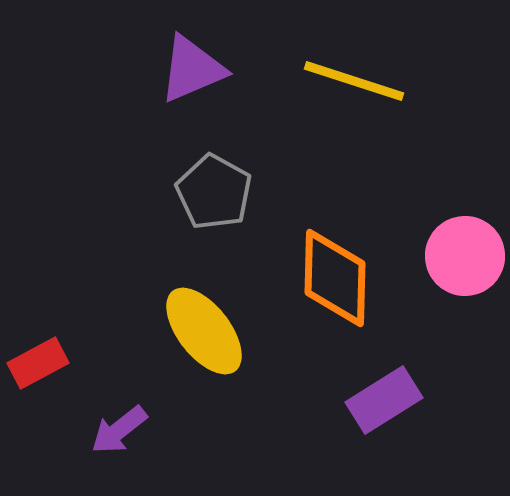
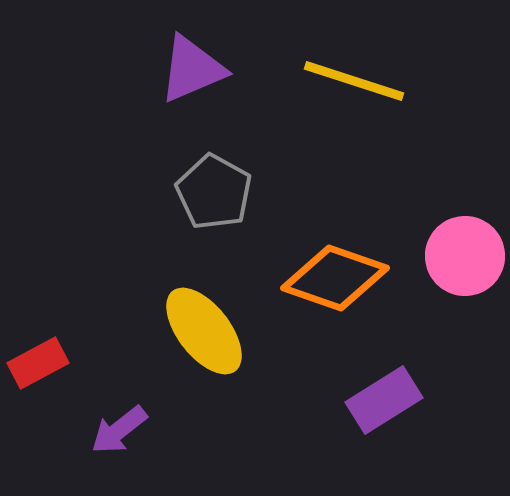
orange diamond: rotated 72 degrees counterclockwise
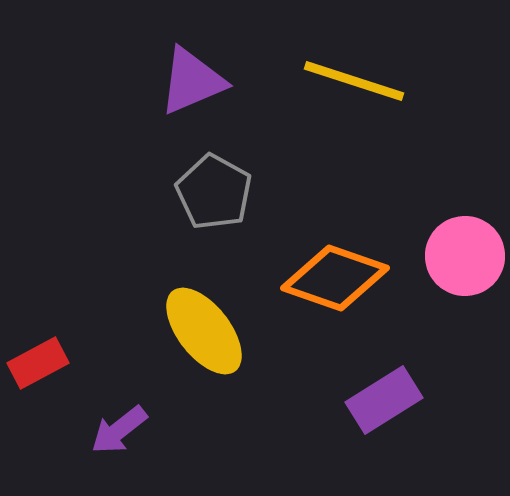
purple triangle: moved 12 px down
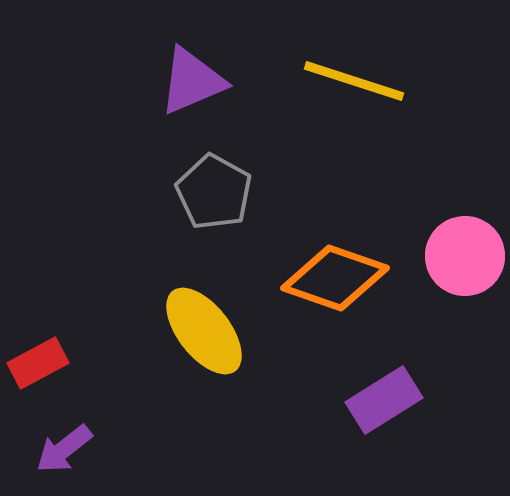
purple arrow: moved 55 px left, 19 px down
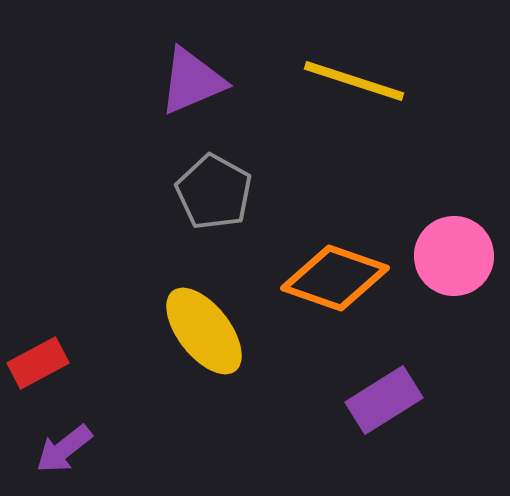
pink circle: moved 11 px left
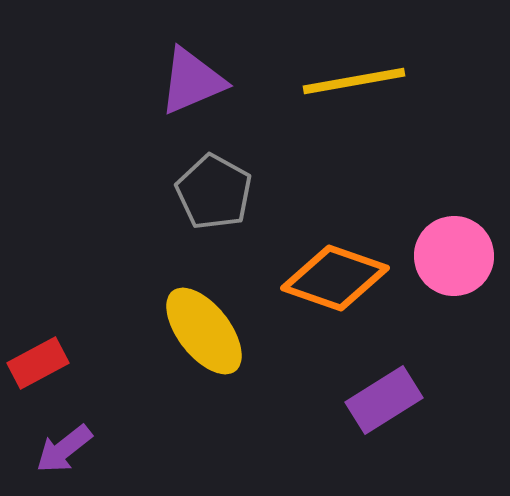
yellow line: rotated 28 degrees counterclockwise
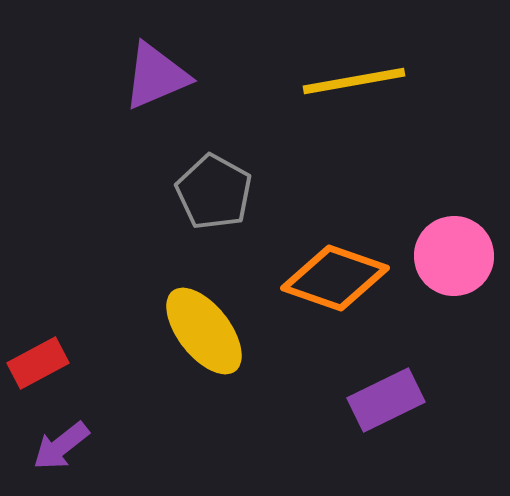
purple triangle: moved 36 px left, 5 px up
purple rectangle: moved 2 px right; rotated 6 degrees clockwise
purple arrow: moved 3 px left, 3 px up
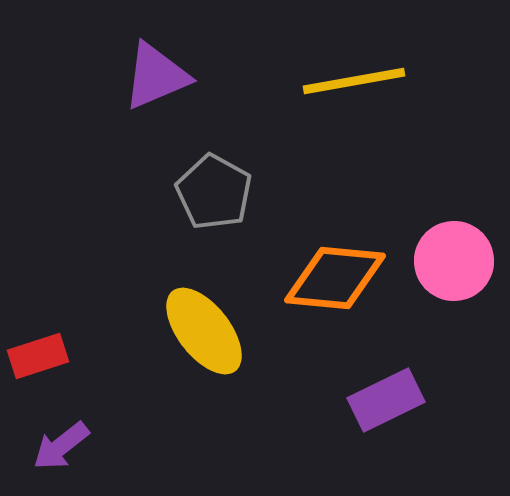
pink circle: moved 5 px down
orange diamond: rotated 14 degrees counterclockwise
red rectangle: moved 7 px up; rotated 10 degrees clockwise
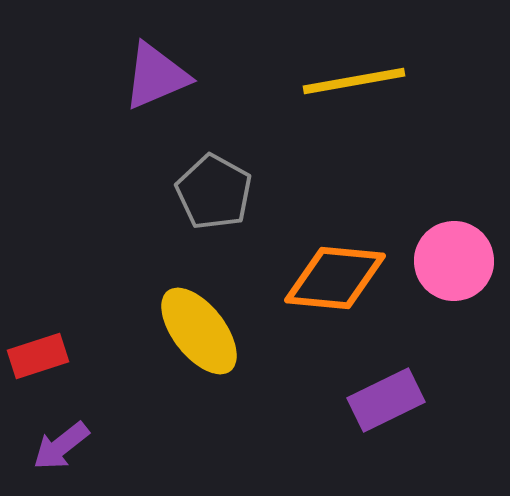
yellow ellipse: moved 5 px left
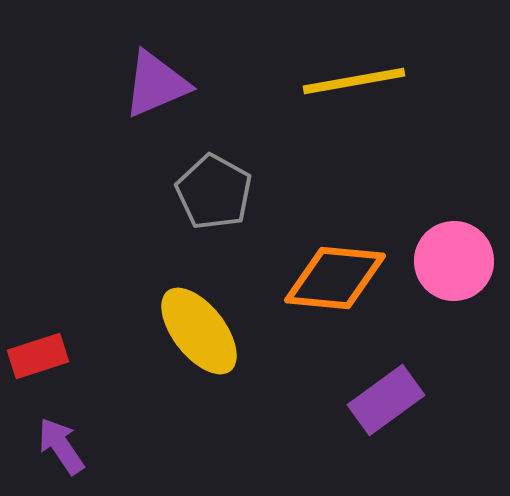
purple triangle: moved 8 px down
purple rectangle: rotated 10 degrees counterclockwise
purple arrow: rotated 94 degrees clockwise
